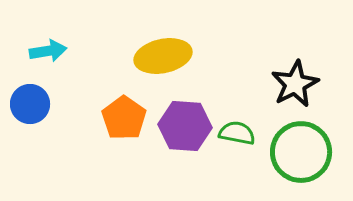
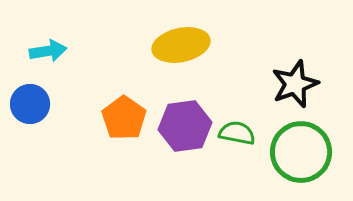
yellow ellipse: moved 18 px right, 11 px up
black star: rotated 6 degrees clockwise
purple hexagon: rotated 12 degrees counterclockwise
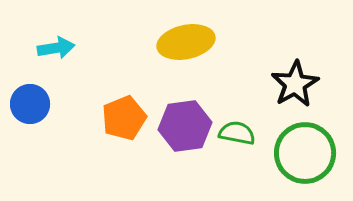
yellow ellipse: moved 5 px right, 3 px up
cyan arrow: moved 8 px right, 3 px up
black star: rotated 9 degrees counterclockwise
orange pentagon: rotated 15 degrees clockwise
green circle: moved 4 px right, 1 px down
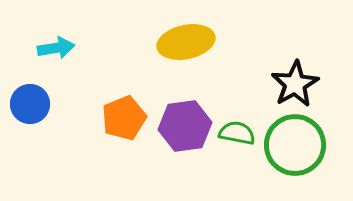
green circle: moved 10 px left, 8 px up
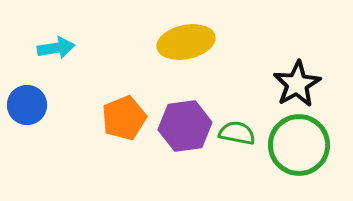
black star: moved 2 px right
blue circle: moved 3 px left, 1 px down
green circle: moved 4 px right
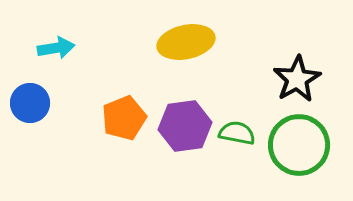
black star: moved 5 px up
blue circle: moved 3 px right, 2 px up
